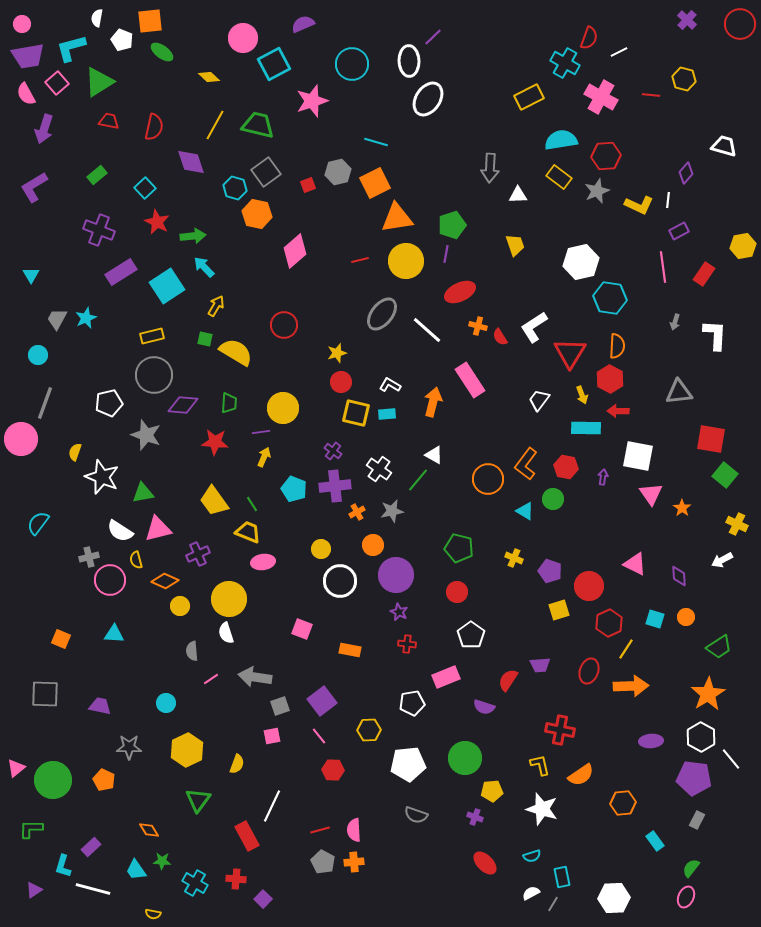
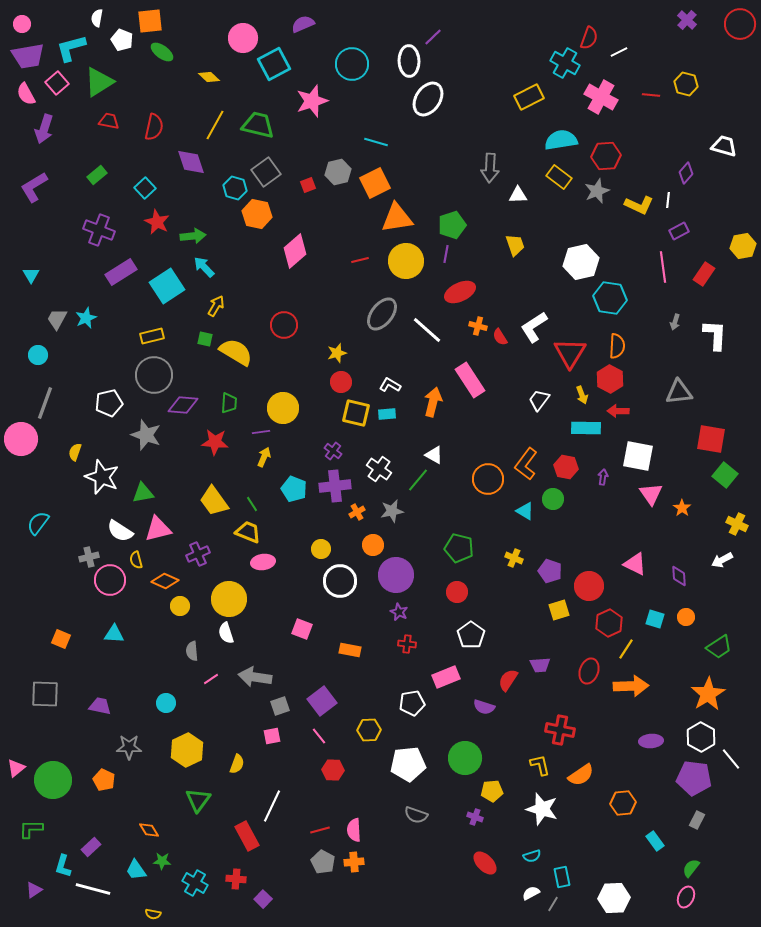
yellow hexagon at (684, 79): moved 2 px right, 5 px down
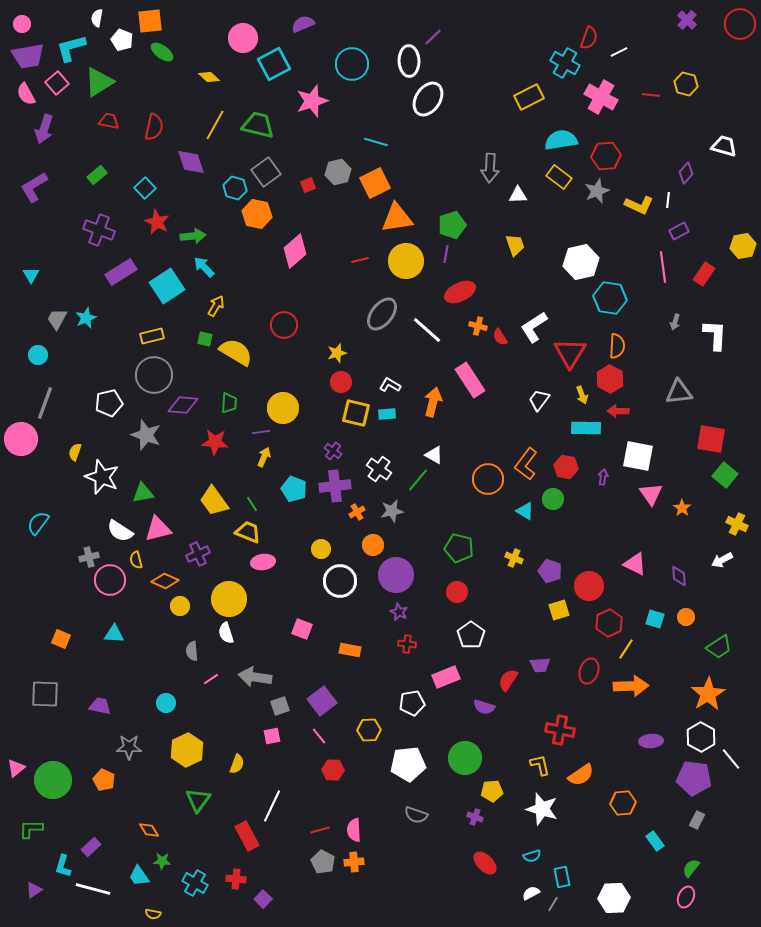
cyan trapezoid at (136, 870): moved 3 px right, 6 px down
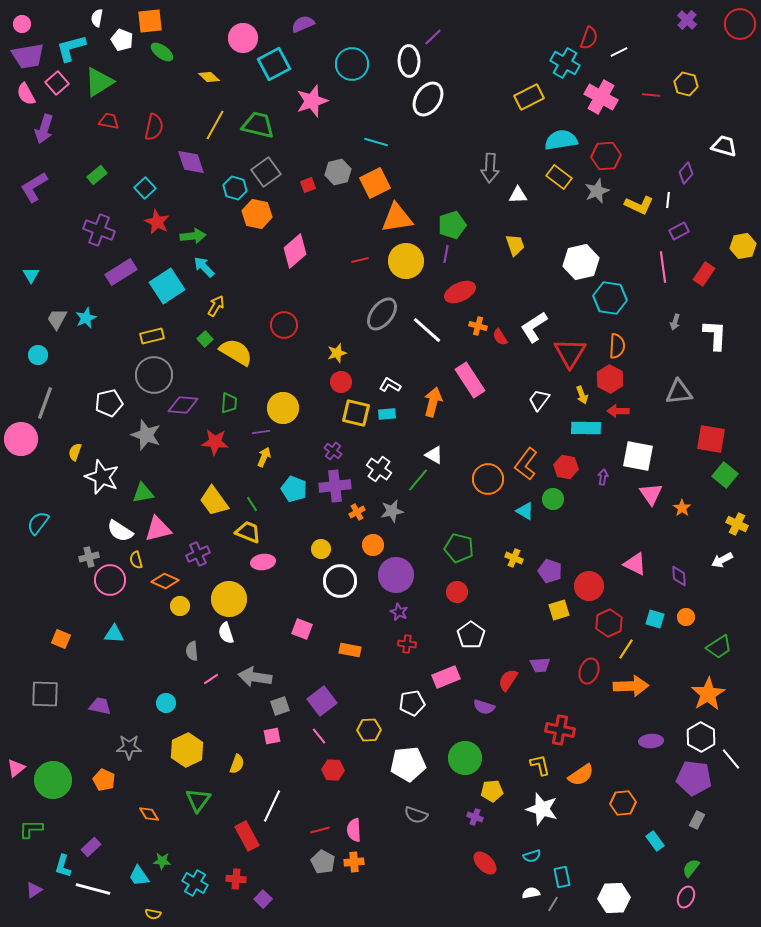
green square at (205, 339): rotated 35 degrees clockwise
orange diamond at (149, 830): moved 16 px up
white semicircle at (531, 893): rotated 18 degrees clockwise
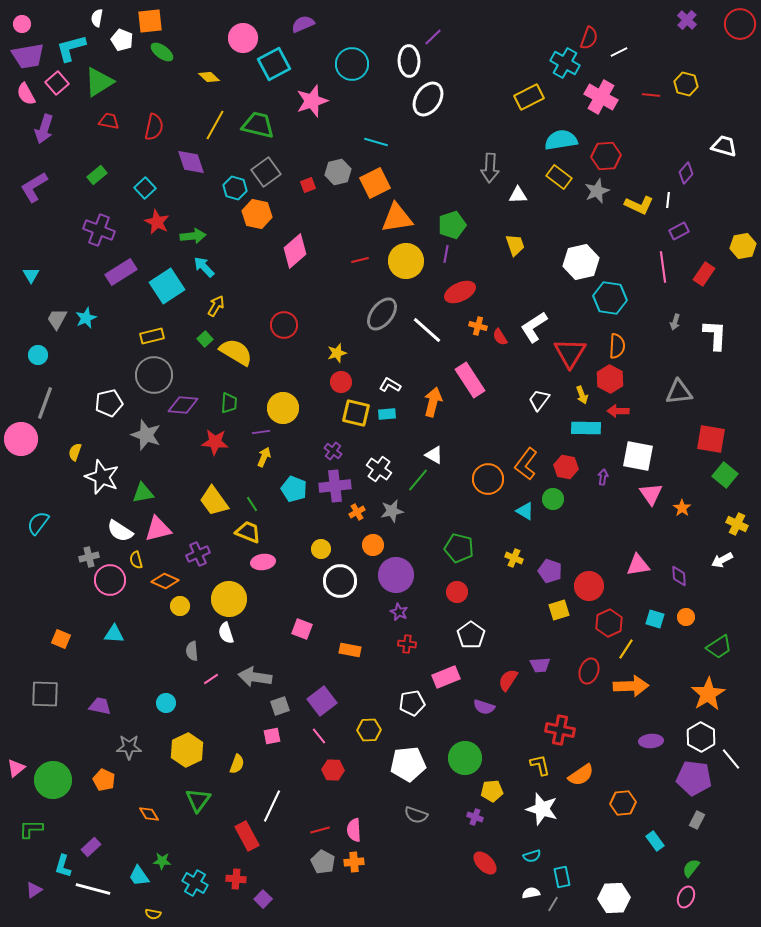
pink triangle at (635, 564): moved 3 px right, 1 px down; rotated 35 degrees counterclockwise
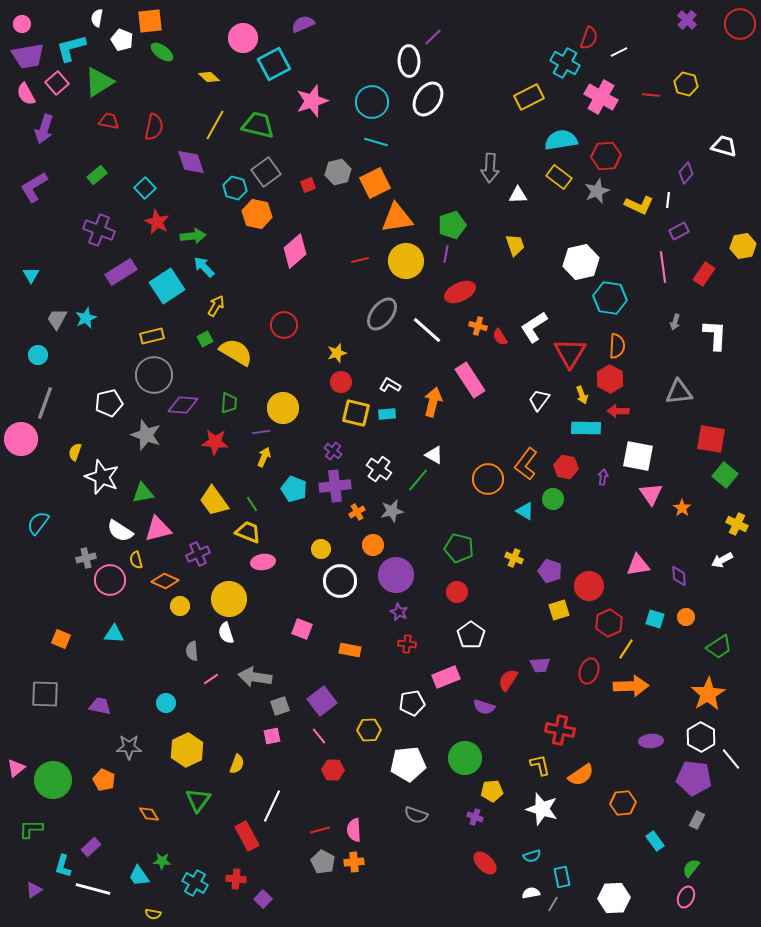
cyan circle at (352, 64): moved 20 px right, 38 px down
green square at (205, 339): rotated 14 degrees clockwise
gray cross at (89, 557): moved 3 px left, 1 px down
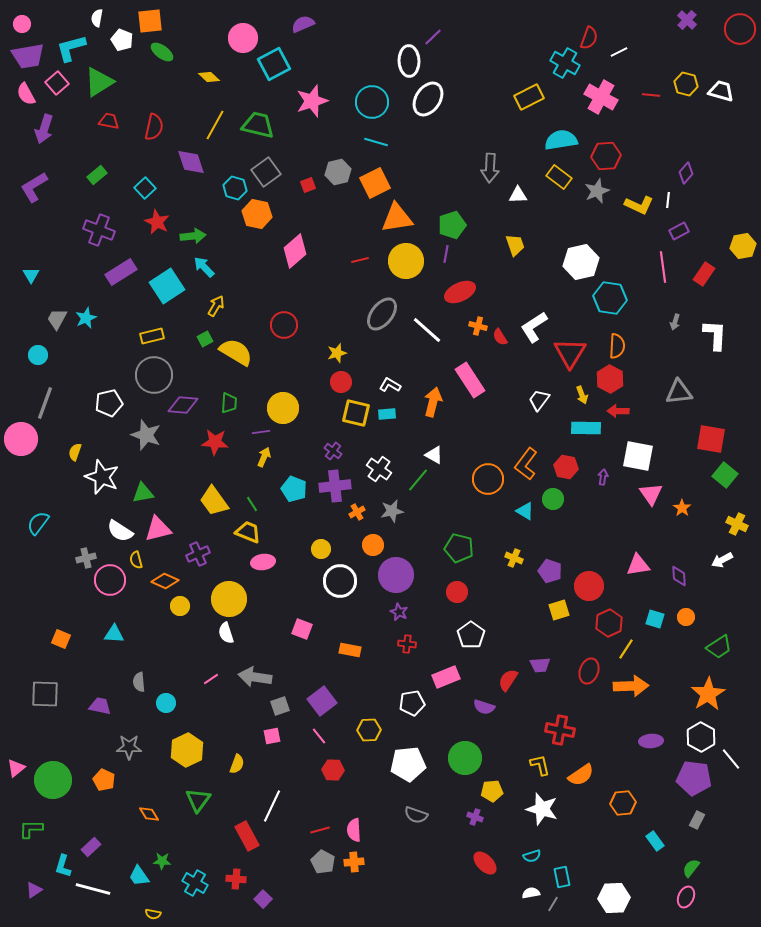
red circle at (740, 24): moved 5 px down
white trapezoid at (724, 146): moved 3 px left, 55 px up
gray semicircle at (192, 651): moved 53 px left, 31 px down
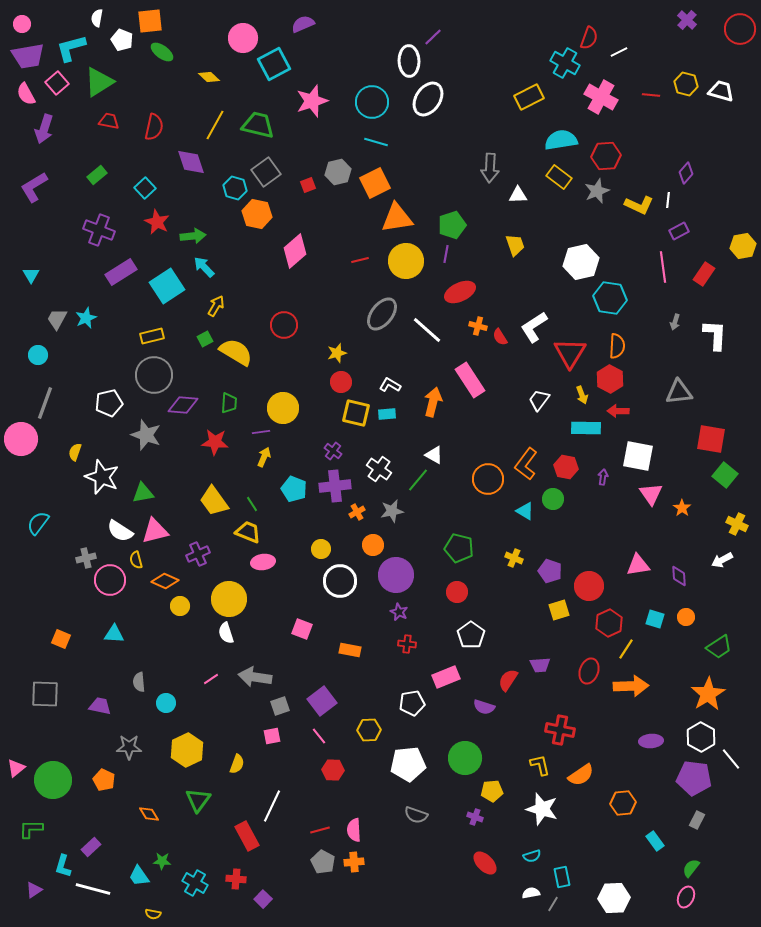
pink triangle at (158, 529): moved 3 px left, 2 px down
